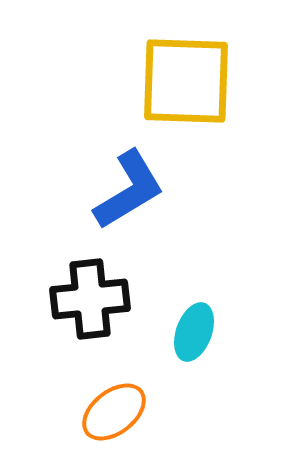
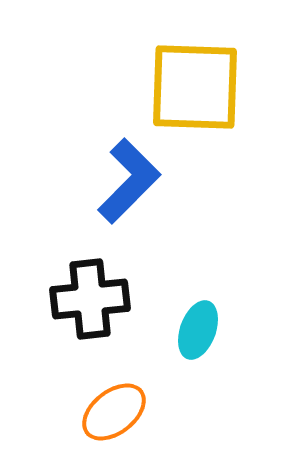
yellow square: moved 9 px right, 6 px down
blue L-shape: moved 9 px up; rotated 14 degrees counterclockwise
cyan ellipse: moved 4 px right, 2 px up
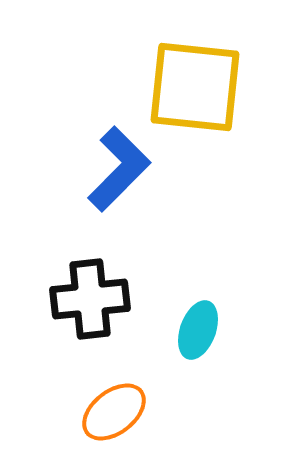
yellow square: rotated 4 degrees clockwise
blue L-shape: moved 10 px left, 12 px up
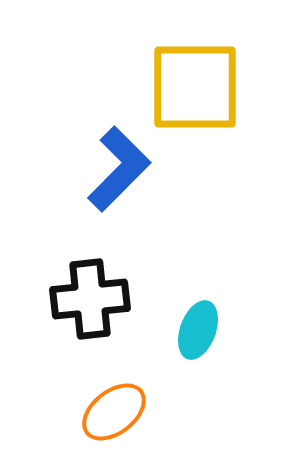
yellow square: rotated 6 degrees counterclockwise
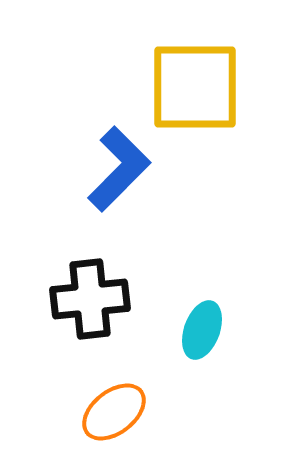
cyan ellipse: moved 4 px right
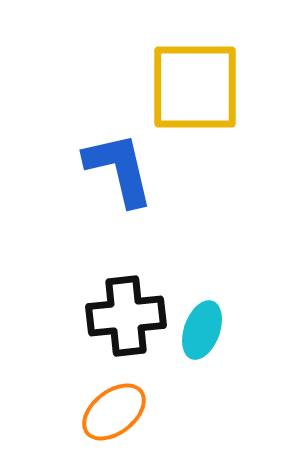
blue L-shape: rotated 58 degrees counterclockwise
black cross: moved 36 px right, 17 px down
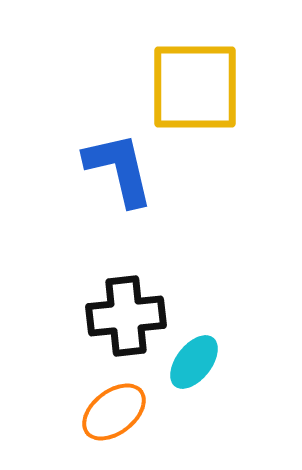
cyan ellipse: moved 8 px left, 32 px down; rotated 18 degrees clockwise
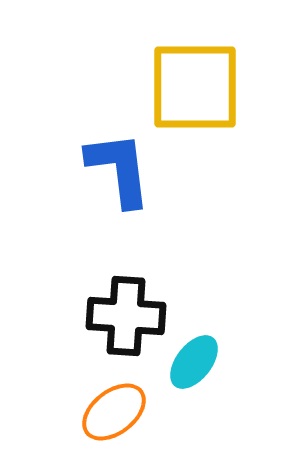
blue L-shape: rotated 6 degrees clockwise
black cross: rotated 10 degrees clockwise
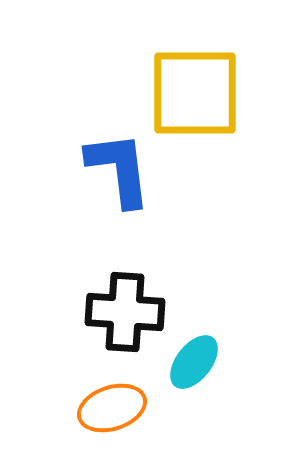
yellow square: moved 6 px down
black cross: moved 1 px left, 4 px up
orange ellipse: moved 2 px left, 4 px up; rotated 20 degrees clockwise
